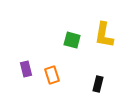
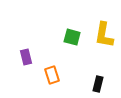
green square: moved 3 px up
purple rectangle: moved 12 px up
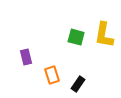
green square: moved 4 px right
black rectangle: moved 20 px left; rotated 21 degrees clockwise
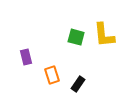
yellow L-shape: rotated 16 degrees counterclockwise
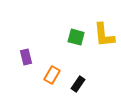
orange rectangle: rotated 48 degrees clockwise
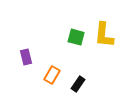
yellow L-shape: rotated 12 degrees clockwise
